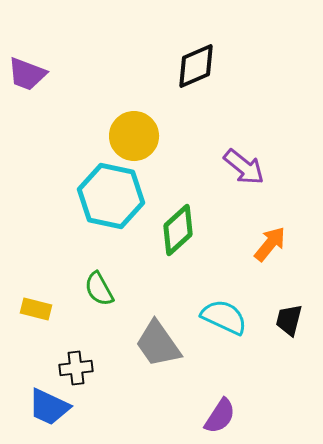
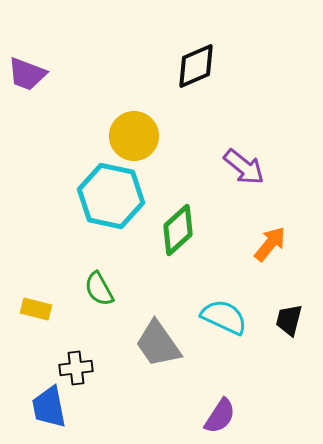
blue trapezoid: rotated 54 degrees clockwise
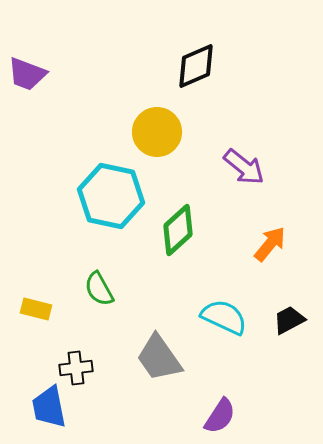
yellow circle: moved 23 px right, 4 px up
black trapezoid: rotated 48 degrees clockwise
gray trapezoid: moved 1 px right, 14 px down
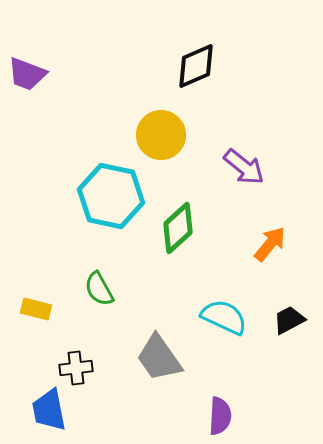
yellow circle: moved 4 px right, 3 px down
green diamond: moved 2 px up
blue trapezoid: moved 3 px down
purple semicircle: rotated 30 degrees counterclockwise
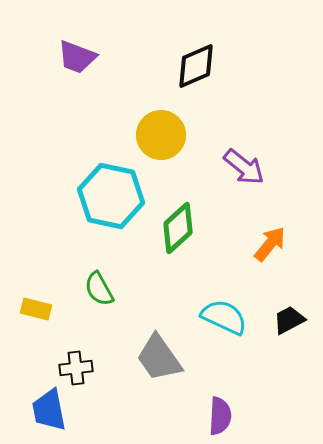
purple trapezoid: moved 50 px right, 17 px up
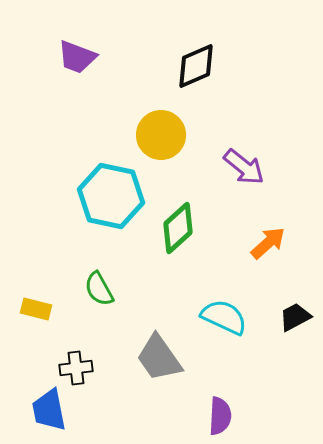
orange arrow: moved 2 px left, 1 px up; rotated 9 degrees clockwise
black trapezoid: moved 6 px right, 3 px up
